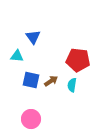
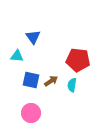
pink circle: moved 6 px up
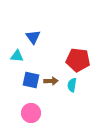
brown arrow: rotated 32 degrees clockwise
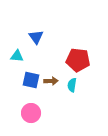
blue triangle: moved 3 px right
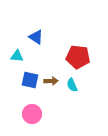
blue triangle: rotated 21 degrees counterclockwise
red pentagon: moved 3 px up
blue square: moved 1 px left
cyan semicircle: rotated 32 degrees counterclockwise
pink circle: moved 1 px right, 1 px down
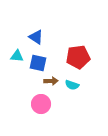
red pentagon: rotated 15 degrees counterclockwise
blue square: moved 8 px right, 17 px up
cyan semicircle: rotated 48 degrees counterclockwise
pink circle: moved 9 px right, 10 px up
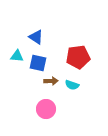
pink circle: moved 5 px right, 5 px down
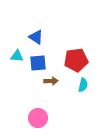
red pentagon: moved 2 px left, 3 px down
blue square: rotated 18 degrees counterclockwise
cyan semicircle: moved 11 px right; rotated 96 degrees counterclockwise
pink circle: moved 8 px left, 9 px down
